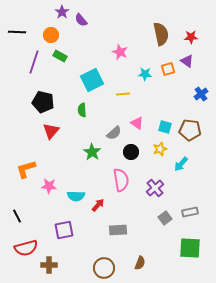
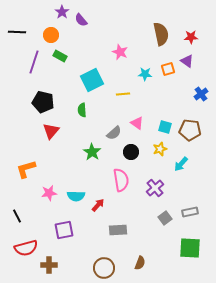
pink star at (49, 186): moved 7 px down; rotated 14 degrees counterclockwise
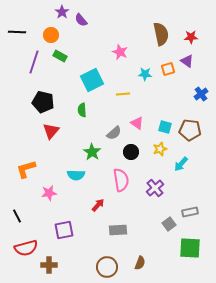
cyan semicircle at (76, 196): moved 21 px up
gray square at (165, 218): moved 4 px right, 6 px down
brown circle at (104, 268): moved 3 px right, 1 px up
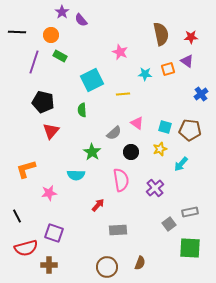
purple square at (64, 230): moved 10 px left, 3 px down; rotated 30 degrees clockwise
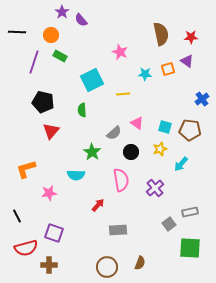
blue cross at (201, 94): moved 1 px right, 5 px down
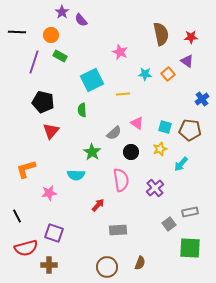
orange square at (168, 69): moved 5 px down; rotated 24 degrees counterclockwise
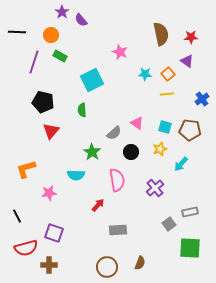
yellow line at (123, 94): moved 44 px right
pink semicircle at (121, 180): moved 4 px left
